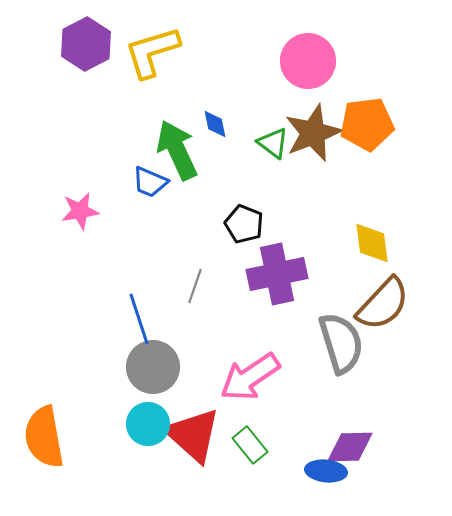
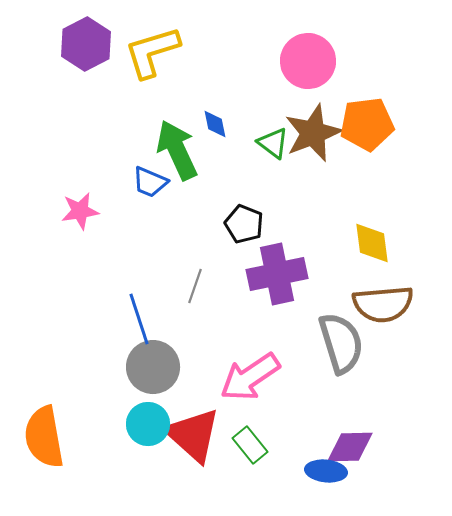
brown semicircle: rotated 42 degrees clockwise
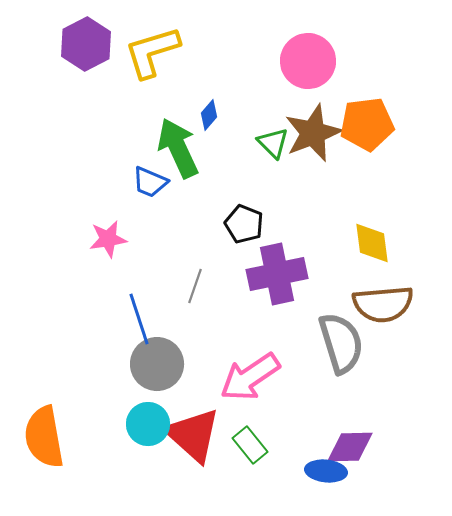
blue diamond: moved 6 px left, 9 px up; rotated 52 degrees clockwise
green triangle: rotated 8 degrees clockwise
green arrow: moved 1 px right, 2 px up
pink star: moved 28 px right, 28 px down
gray circle: moved 4 px right, 3 px up
